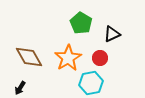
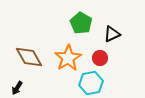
black arrow: moved 3 px left
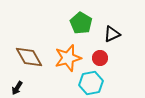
orange star: rotated 16 degrees clockwise
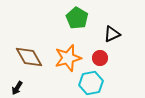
green pentagon: moved 4 px left, 5 px up
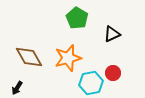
red circle: moved 13 px right, 15 px down
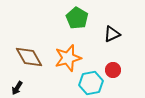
red circle: moved 3 px up
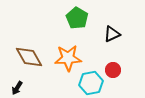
orange star: rotated 12 degrees clockwise
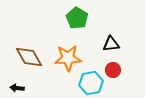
black triangle: moved 1 px left, 10 px down; rotated 18 degrees clockwise
black arrow: rotated 64 degrees clockwise
